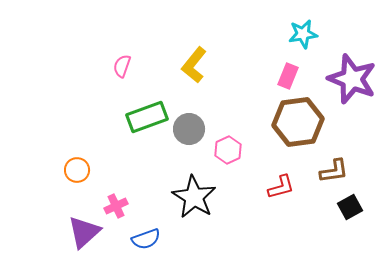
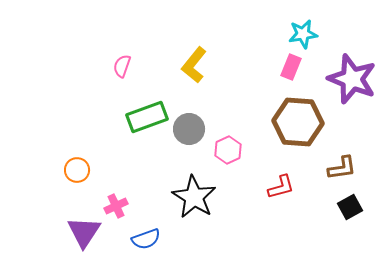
pink rectangle: moved 3 px right, 9 px up
brown hexagon: rotated 12 degrees clockwise
brown L-shape: moved 8 px right, 3 px up
purple triangle: rotated 15 degrees counterclockwise
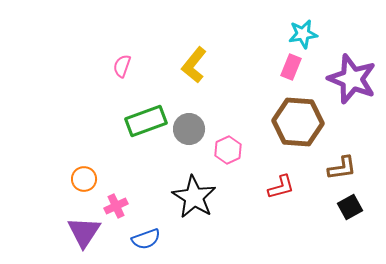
green rectangle: moved 1 px left, 4 px down
orange circle: moved 7 px right, 9 px down
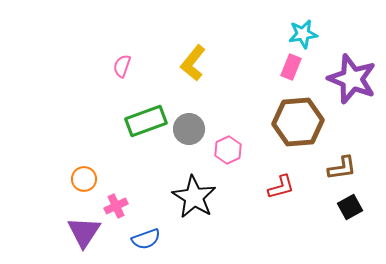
yellow L-shape: moved 1 px left, 2 px up
brown hexagon: rotated 9 degrees counterclockwise
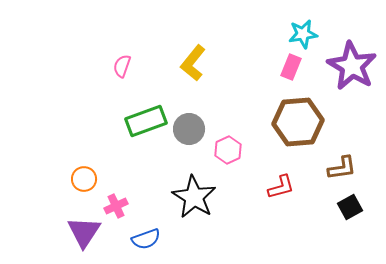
purple star: moved 13 px up; rotated 9 degrees clockwise
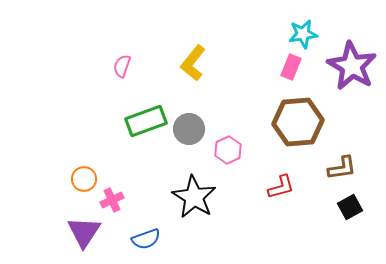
pink cross: moved 4 px left, 6 px up
